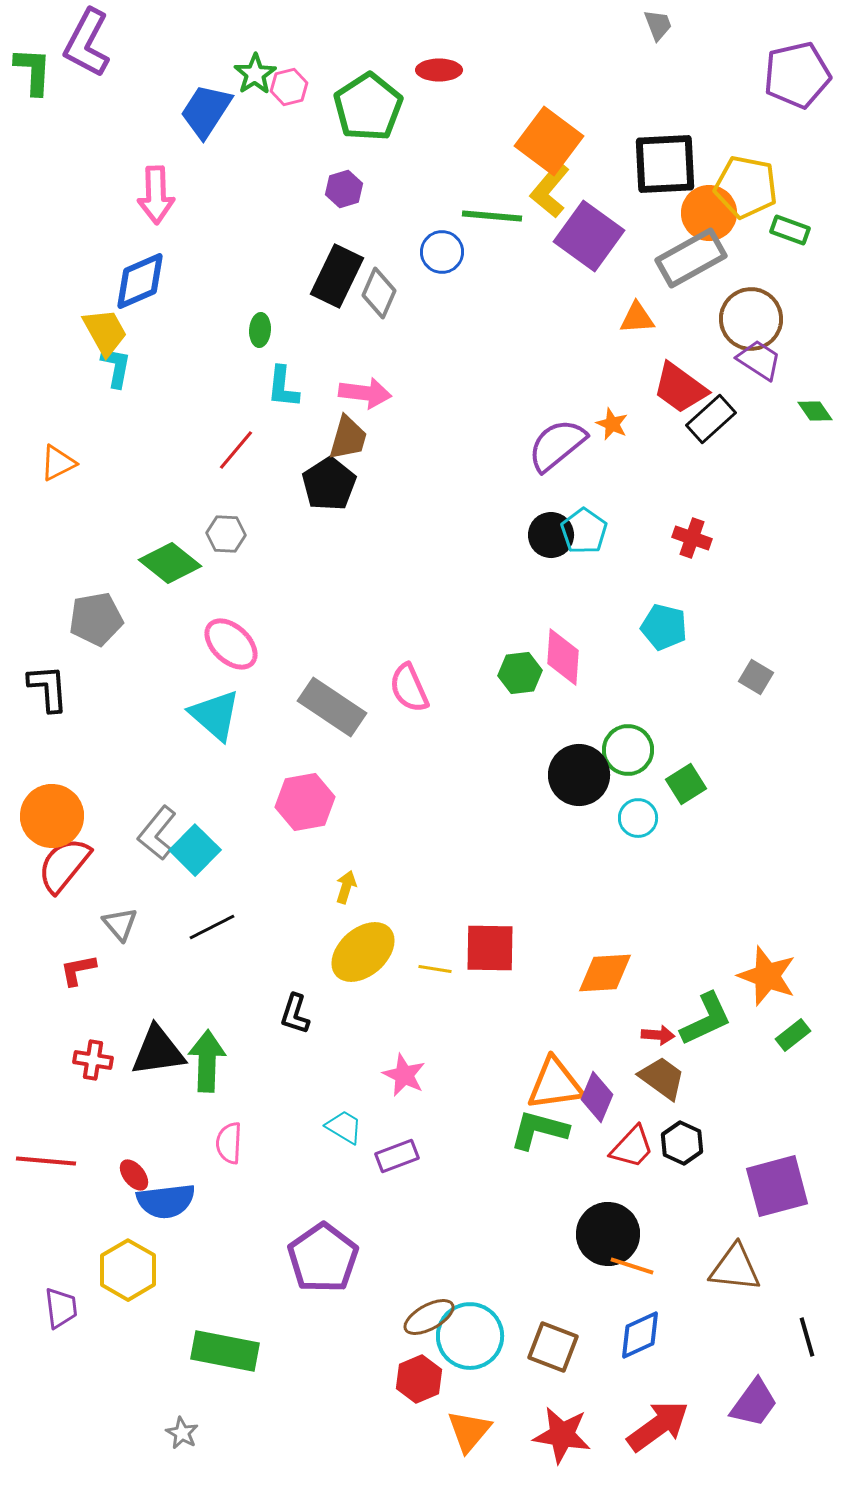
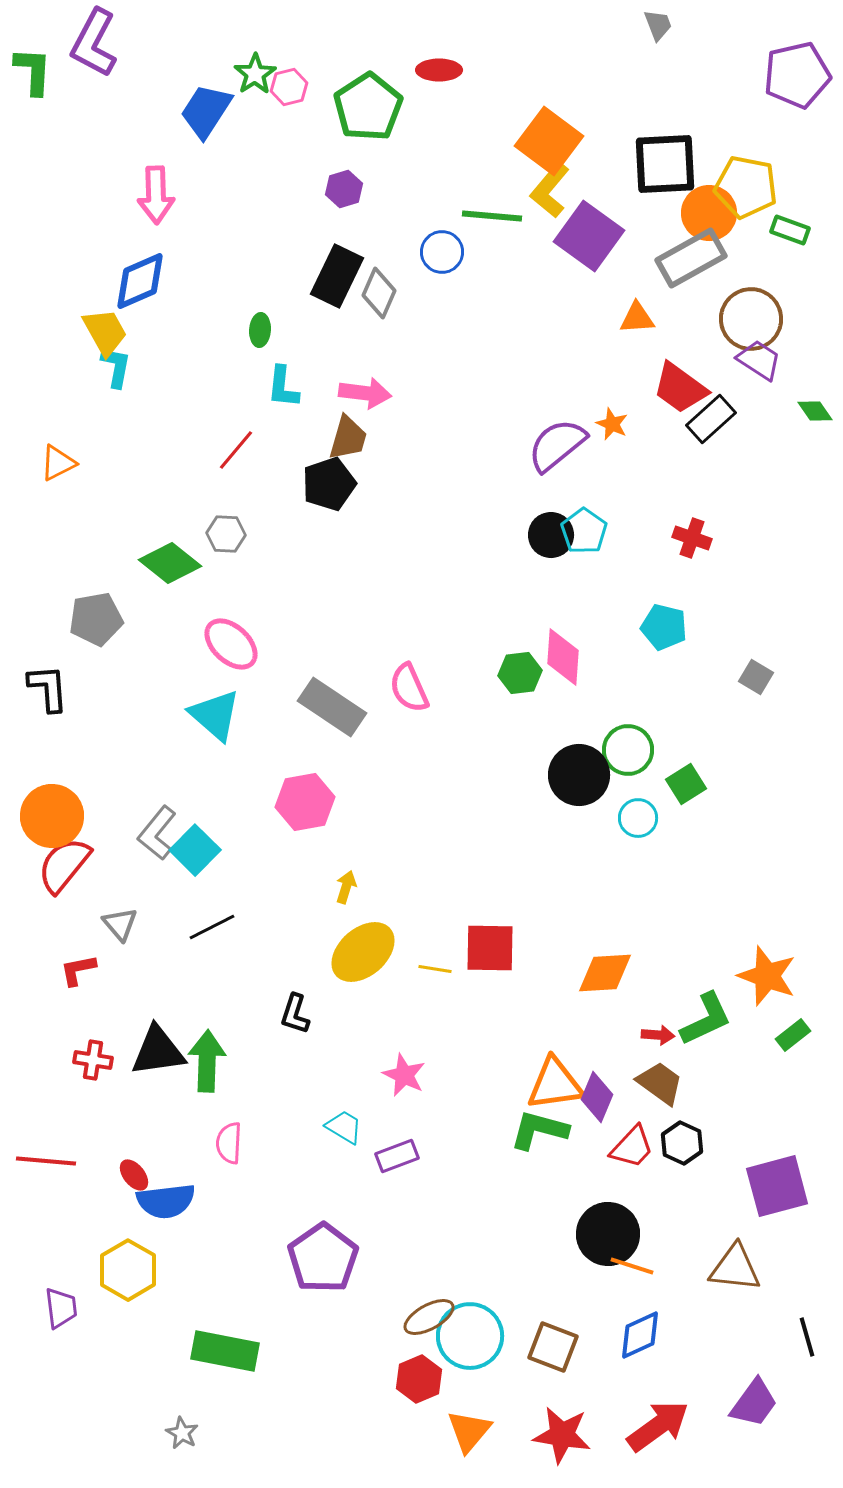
purple L-shape at (87, 43): moved 7 px right
black pentagon at (329, 484): rotated 14 degrees clockwise
brown trapezoid at (662, 1078): moved 2 px left, 5 px down
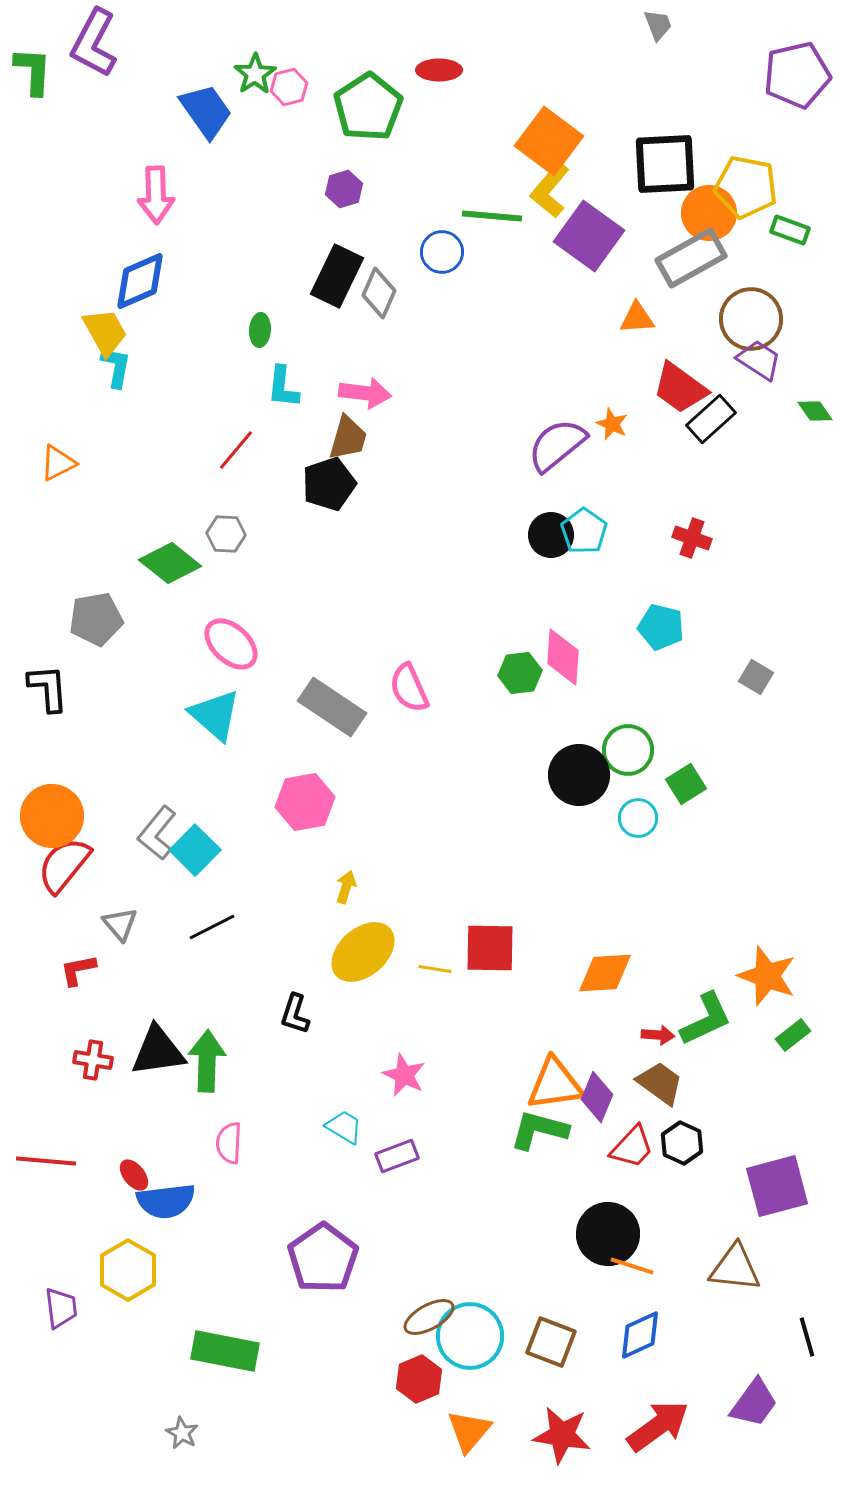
blue trapezoid at (206, 111): rotated 112 degrees clockwise
cyan pentagon at (664, 627): moved 3 px left
brown square at (553, 1347): moved 2 px left, 5 px up
